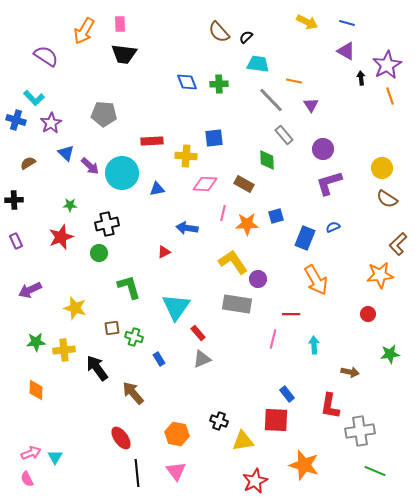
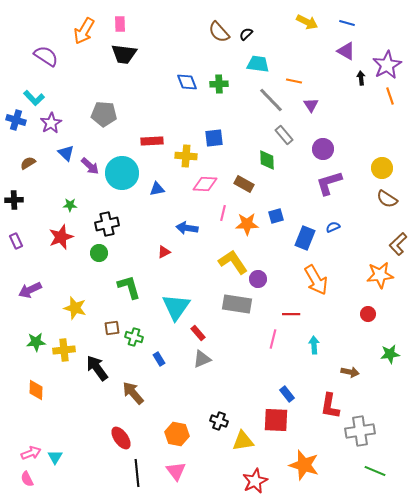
black semicircle at (246, 37): moved 3 px up
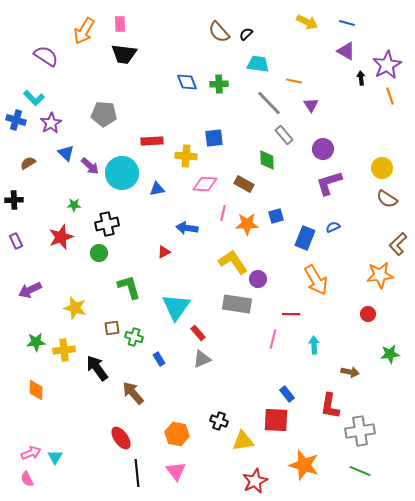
gray line at (271, 100): moved 2 px left, 3 px down
green star at (70, 205): moved 4 px right
green line at (375, 471): moved 15 px left
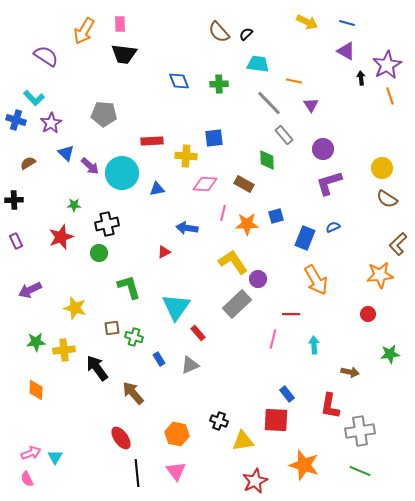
blue diamond at (187, 82): moved 8 px left, 1 px up
gray rectangle at (237, 304): rotated 52 degrees counterclockwise
gray triangle at (202, 359): moved 12 px left, 6 px down
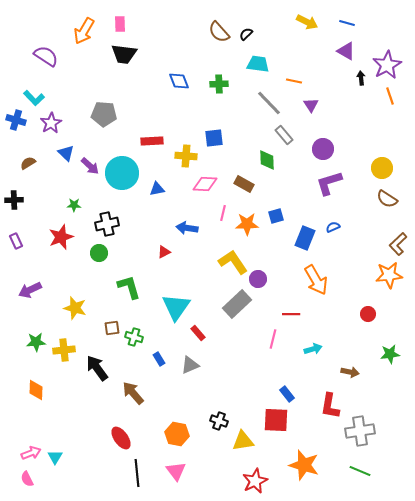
orange star at (380, 275): moved 9 px right
cyan arrow at (314, 345): moved 1 px left, 4 px down; rotated 78 degrees clockwise
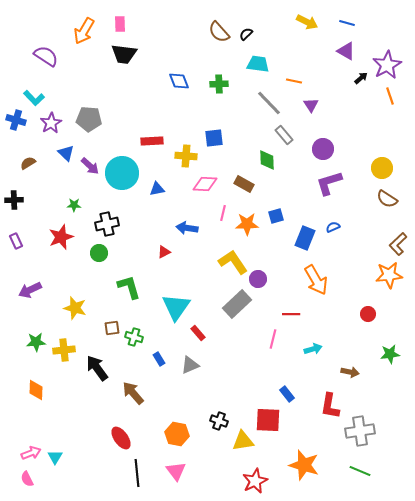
black arrow at (361, 78): rotated 56 degrees clockwise
gray pentagon at (104, 114): moved 15 px left, 5 px down
red square at (276, 420): moved 8 px left
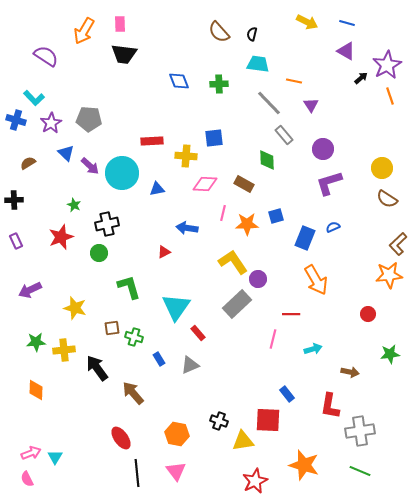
black semicircle at (246, 34): moved 6 px right; rotated 32 degrees counterclockwise
green star at (74, 205): rotated 24 degrees clockwise
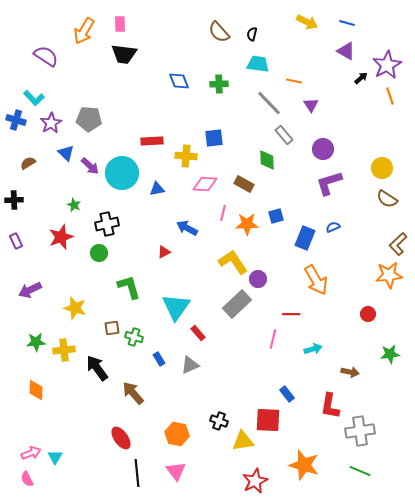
blue arrow at (187, 228): rotated 20 degrees clockwise
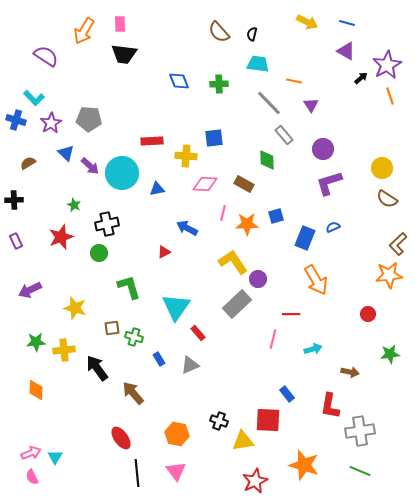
pink semicircle at (27, 479): moved 5 px right, 2 px up
